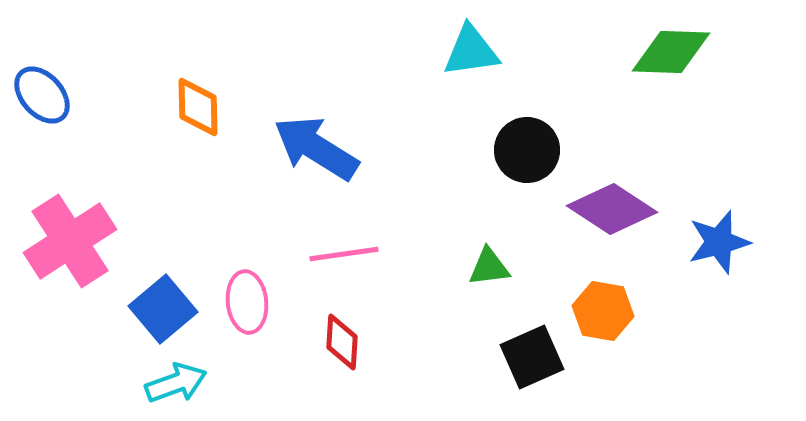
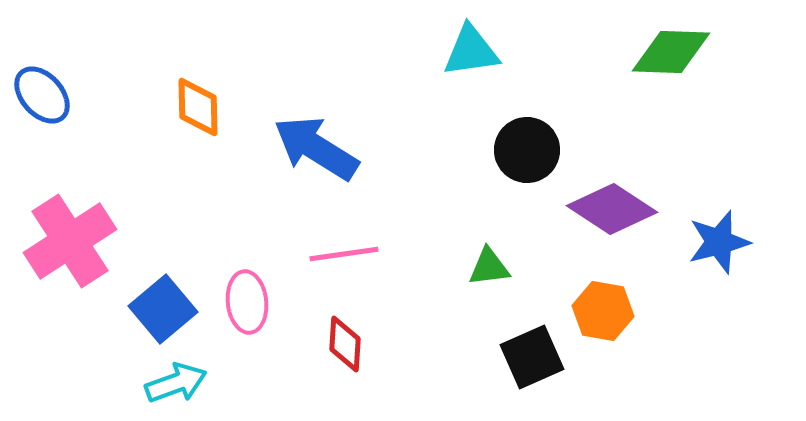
red diamond: moved 3 px right, 2 px down
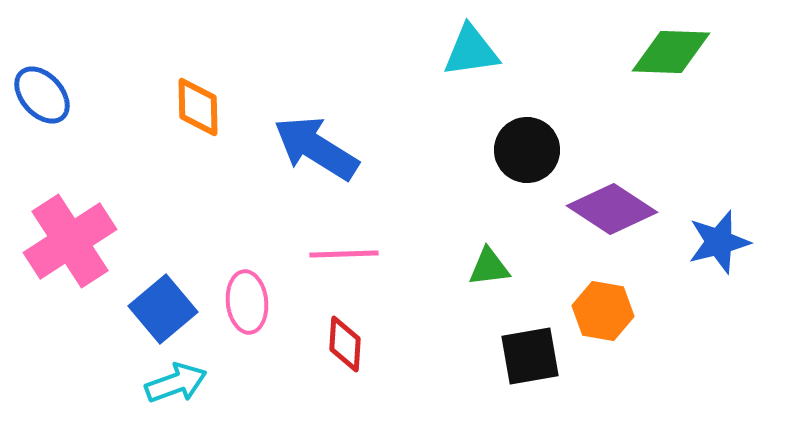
pink line: rotated 6 degrees clockwise
black square: moved 2 px left, 1 px up; rotated 14 degrees clockwise
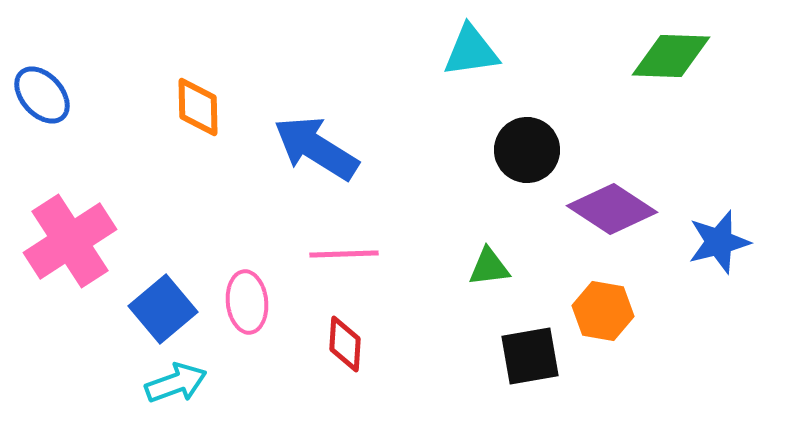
green diamond: moved 4 px down
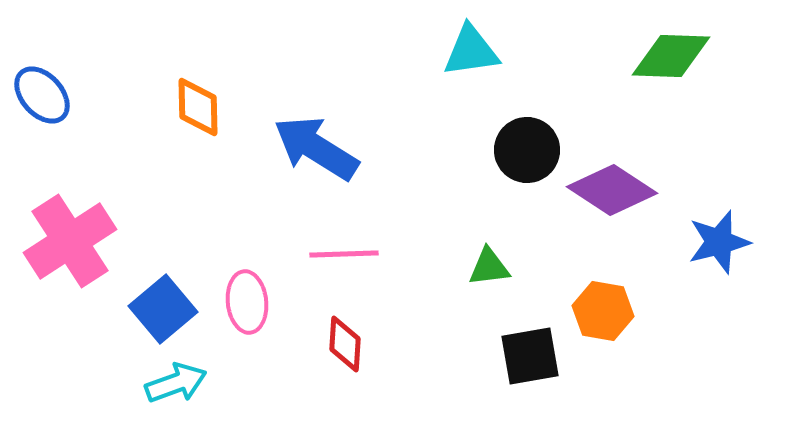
purple diamond: moved 19 px up
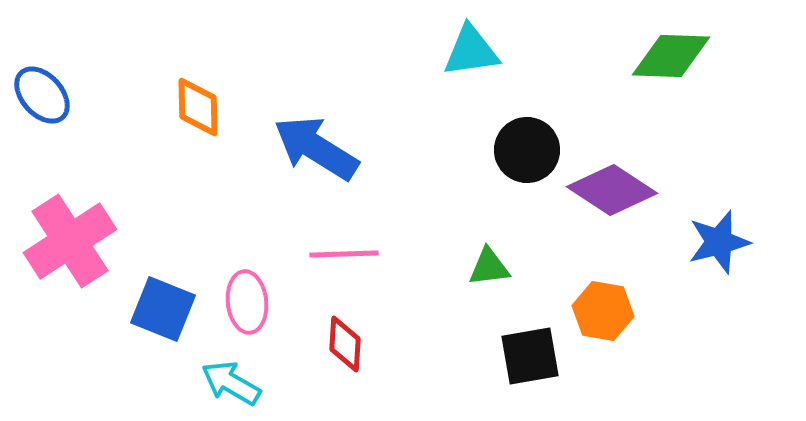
blue square: rotated 28 degrees counterclockwise
cyan arrow: moved 55 px right; rotated 130 degrees counterclockwise
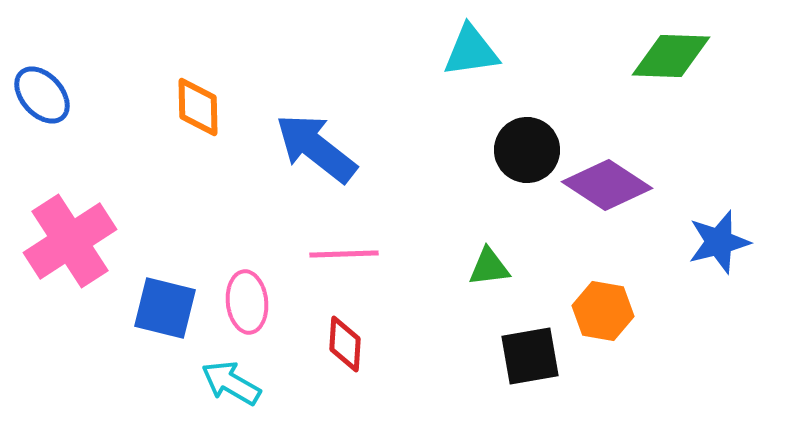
blue arrow: rotated 6 degrees clockwise
purple diamond: moved 5 px left, 5 px up
blue square: moved 2 px right, 1 px up; rotated 8 degrees counterclockwise
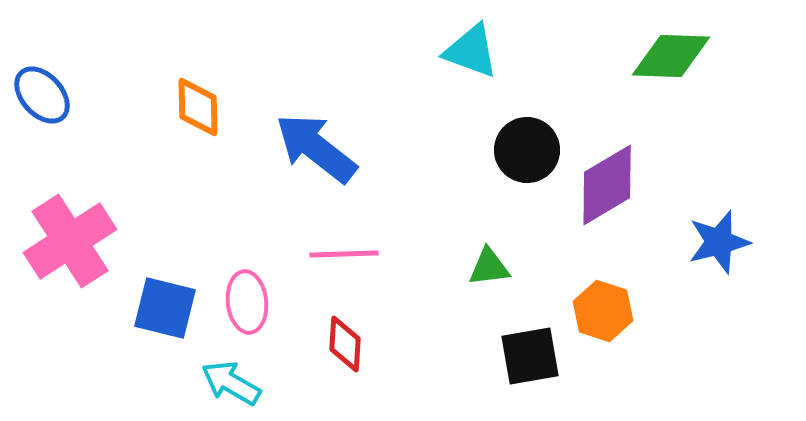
cyan triangle: rotated 28 degrees clockwise
purple diamond: rotated 64 degrees counterclockwise
orange hexagon: rotated 8 degrees clockwise
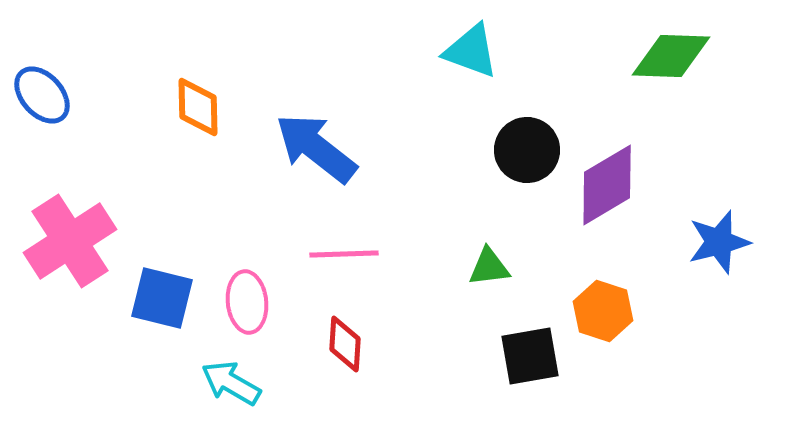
blue square: moved 3 px left, 10 px up
